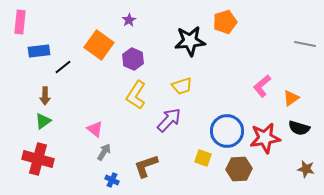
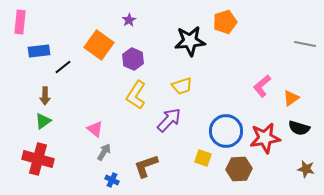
blue circle: moved 1 px left
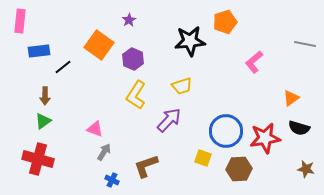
pink rectangle: moved 1 px up
pink L-shape: moved 8 px left, 24 px up
pink triangle: rotated 18 degrees counterclockwise
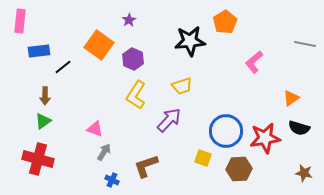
orange pentagon: rotated 15 degrees counterclockwise
brown star: moved 2 px left, 4 px down
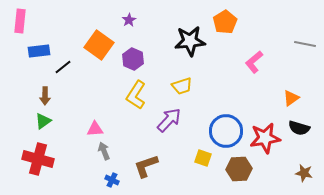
pink triangle: rotated 24 degrees counterclockwise
gray arrow: moved 1 px up; rotated 54 degrees counterclockwise
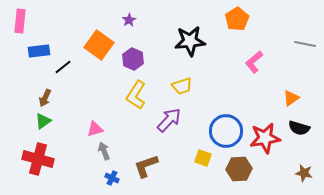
orange pentagon: moved 12 px right, 3 px up
brown arrow: moved 2 px down; rotated 24 degrees clockwise
pink triangle: rotated 12 degrees counterclockwise
blue cross: moved 2 px up
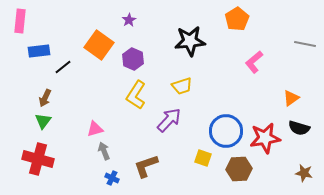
green triangle: rotated 18 degrees counterclockwise
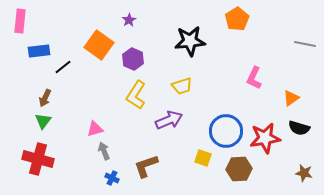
pink L-shape: moved 16 px down; rotated 25 degrees counterclockwise
purple arrow: rotated 24 degrees clockwise
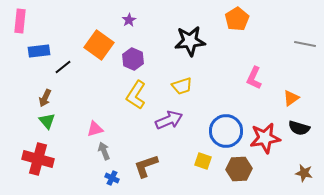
green triangle: moved 4 px right; rotated 18 degrees counterclockwise
yellow square: moved 3 px down
